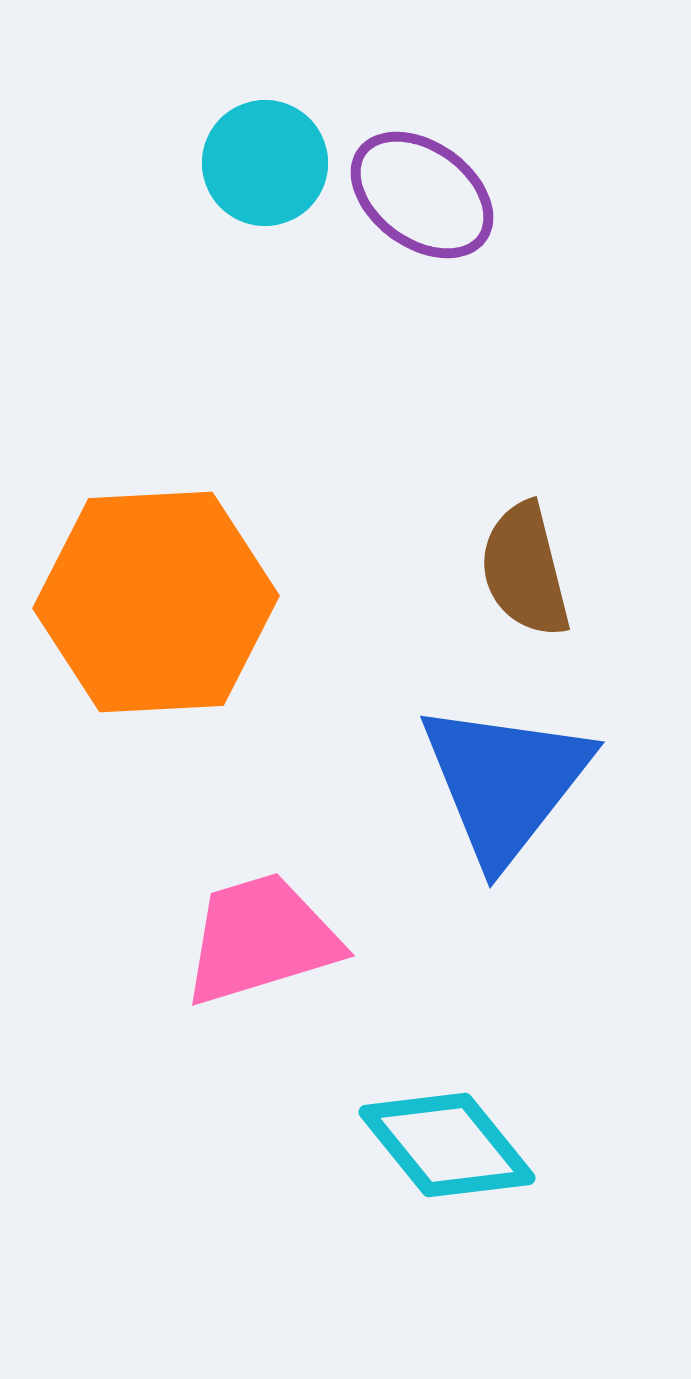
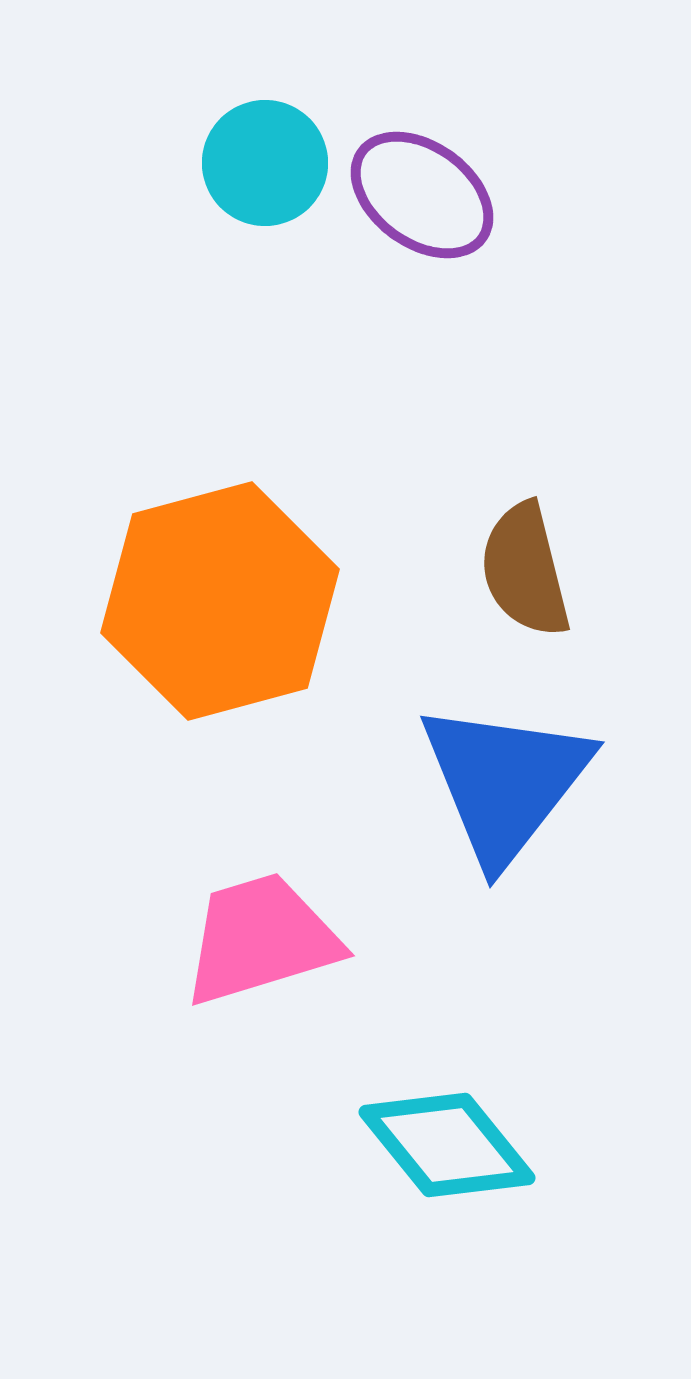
orange hexagon: moved 64 px right, 1 px up; rotated 12 degrees counterclockwise
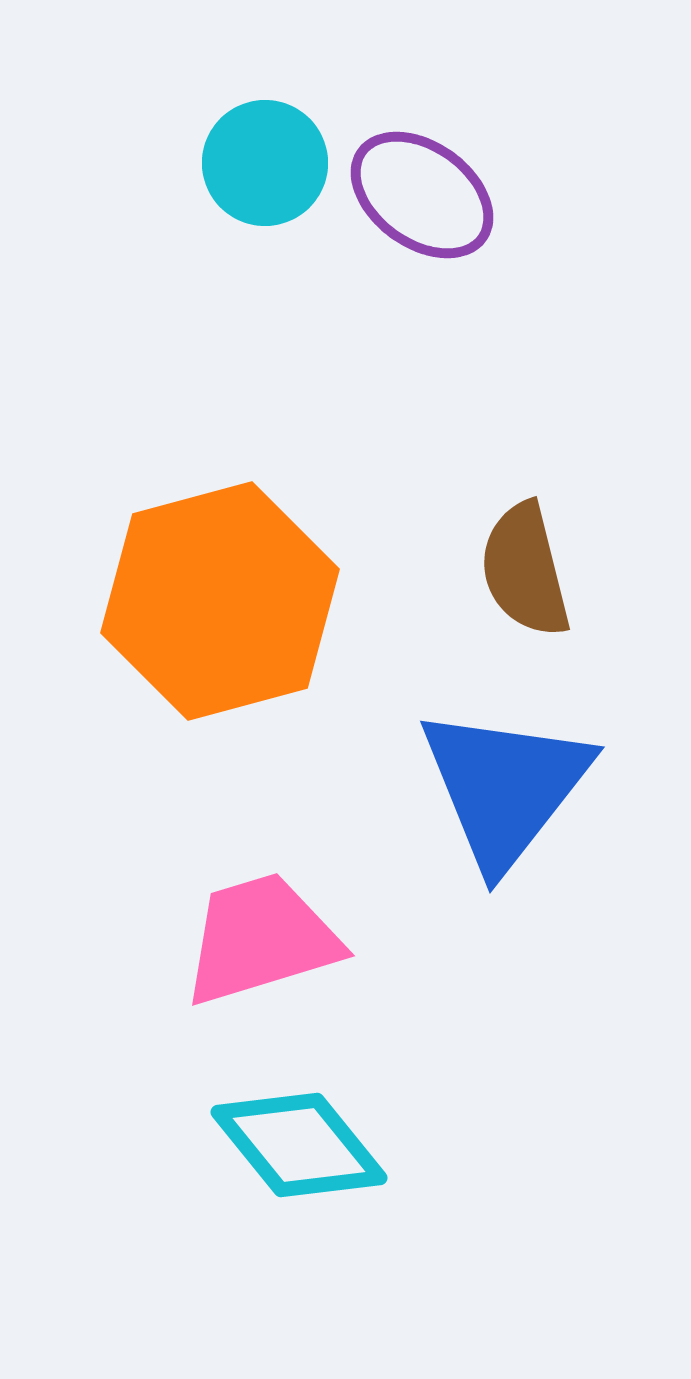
blue triangle: moved 5 px down
cyan diamond: moved 148 px left
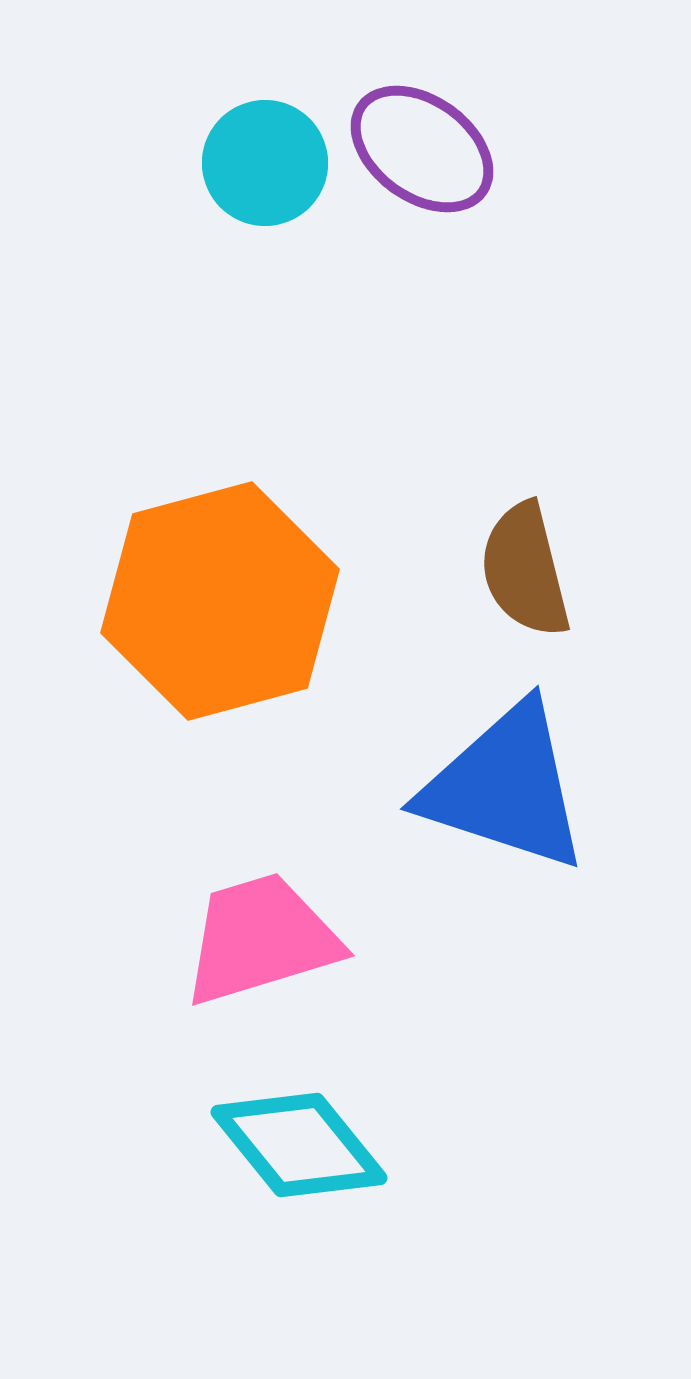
purple ellipse: moved 46 px up
blue triangle: rotated 50 degrees counterclockwise
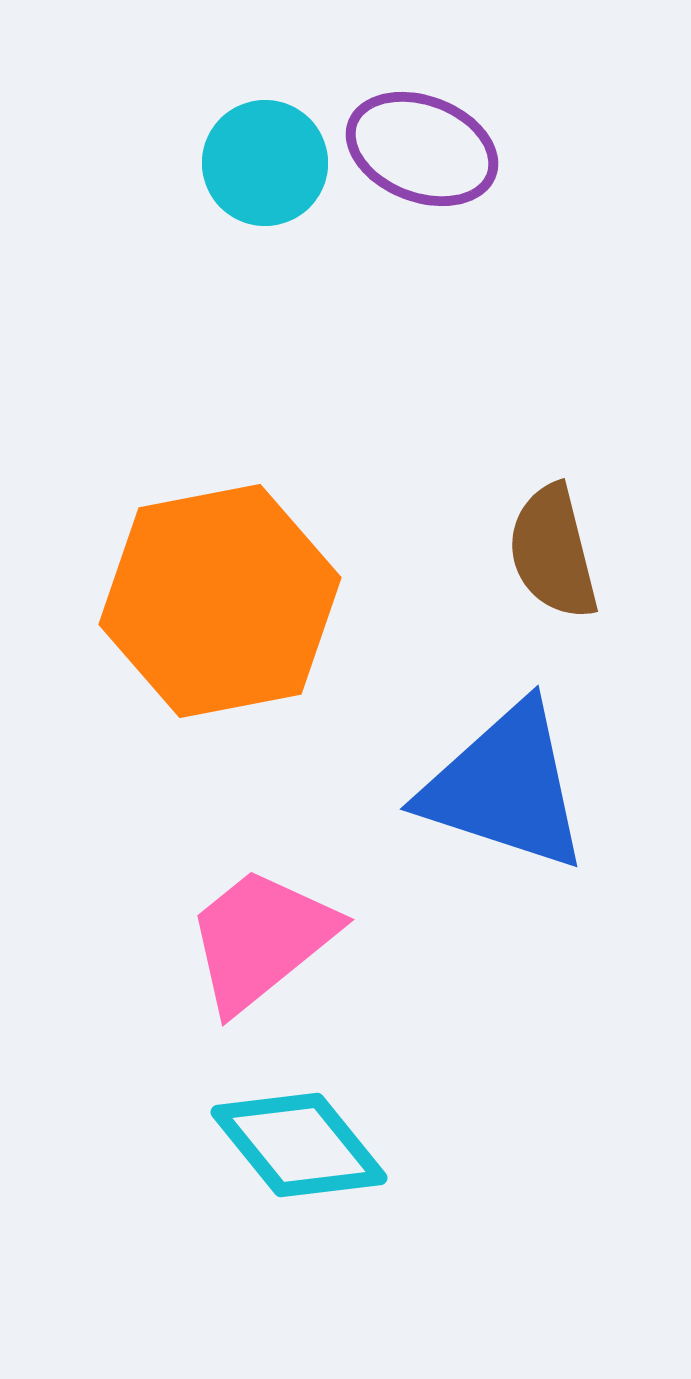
purple ellipse: rotated 15 degrees counterclockwise
brown semicircle: moved 28 px right, 18 px up
orange hexagon: rotated 4 degrees clockwise
pink trapezoid: rotated 22 degrees counterclockwise
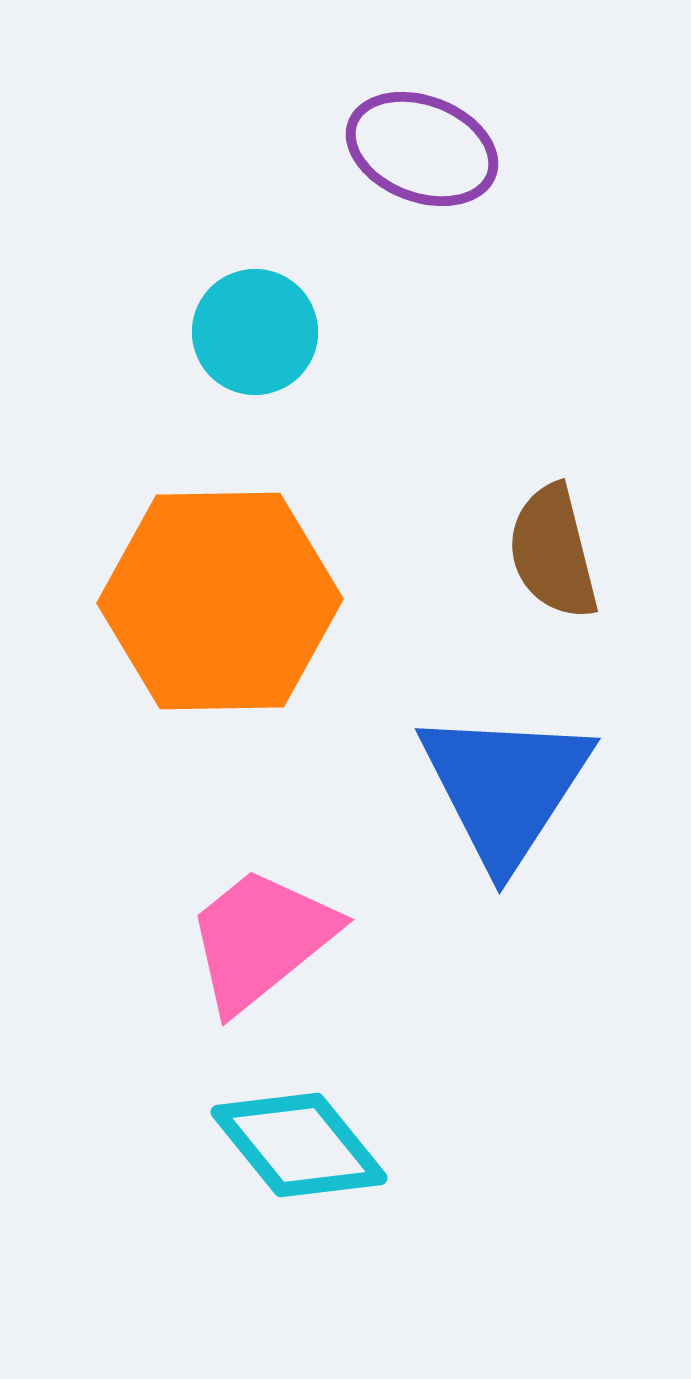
cyan circle: moved 10 px left, 169 px down
orange hexagon: rotated 10 degrees clockwise
blue triangle: rotated 45 degrees clockwise
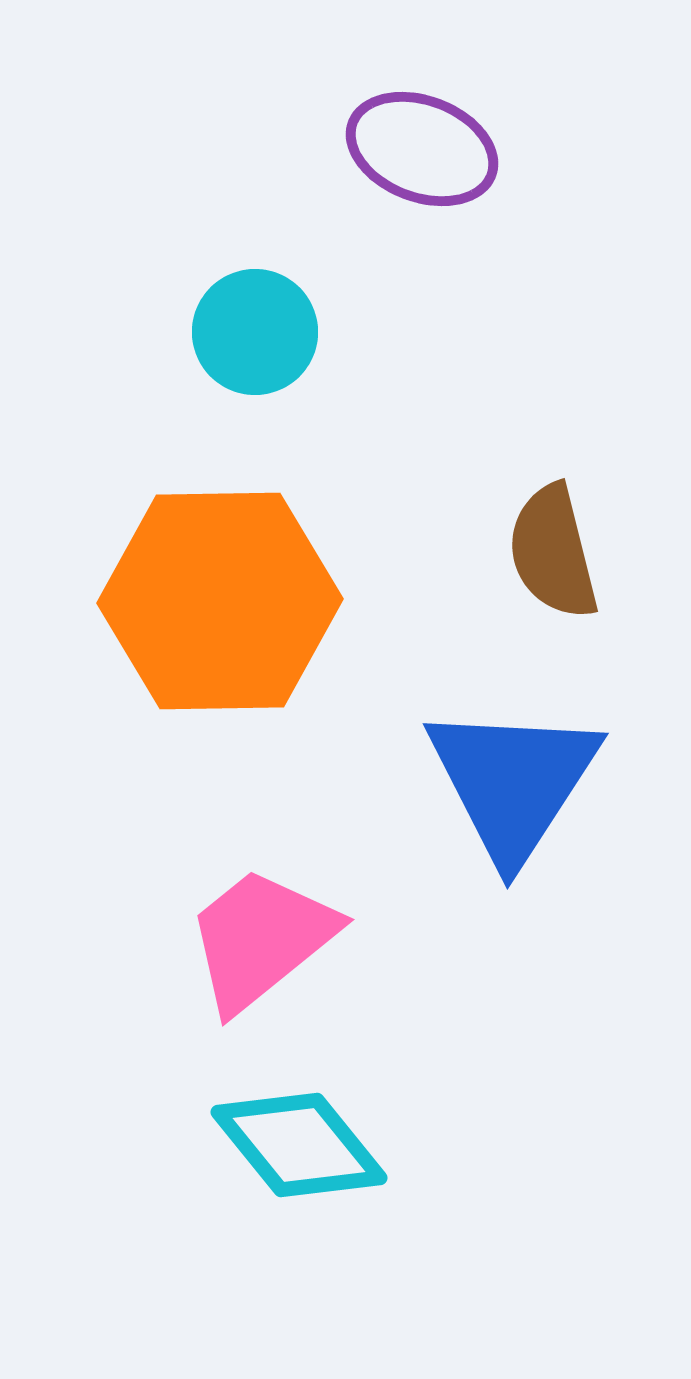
blue triangle: moved 8 px right, 5 px up
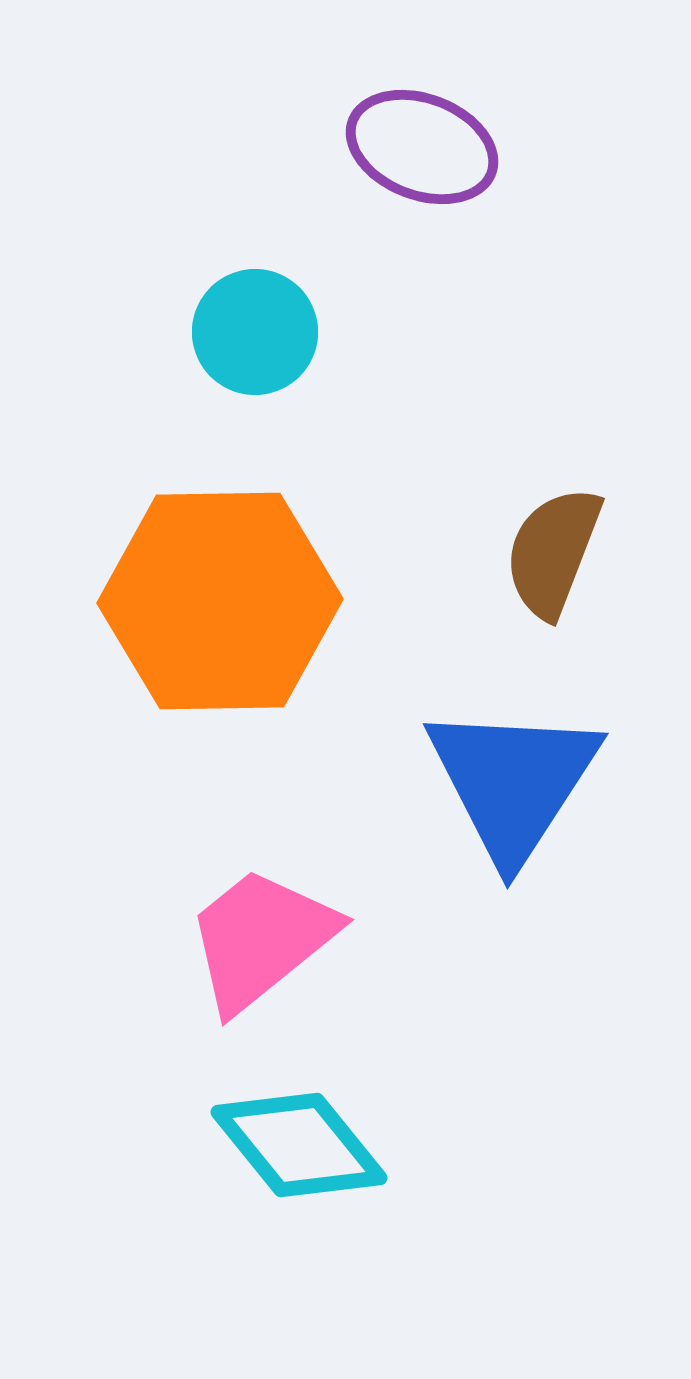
purple ellipse: moved 2 px up
brown semicircle: rotated 35 degrees clockwise
